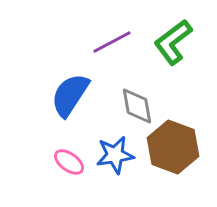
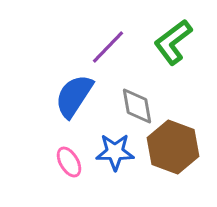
purple line: moved 4 px left, 5 px down; rotated 18 degrees counterclockwise
blue semicircle: moved 4 px right, 1 px down
blue star: moved 3 px up; rotated 9 degrees clockwise
pink ellipse: rotated 24 degrees clockwise
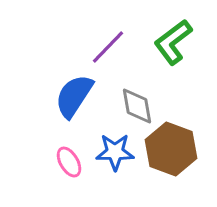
brown hexagon: moved 2 px left, 2 px down
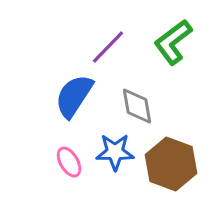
brown hexagon: moved 15 px down
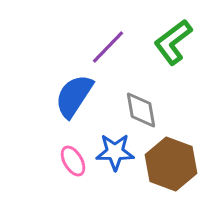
gray diamond: moved 4 px right, 4 px down
pink ellipse: moved 4 px right, 1 px up
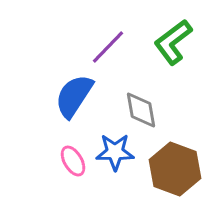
brown hexagon: moved 4 px right, 5 px down
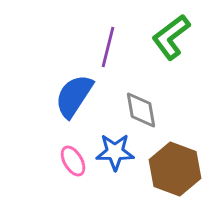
green L-shape: moved 2 px left, 5 px up
purple line: rotated 30 degrees counterclockwise
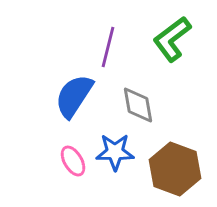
green L-shape: moved 1 px right, 2 px down
gray diamond: moved 3 px left, 5 px up
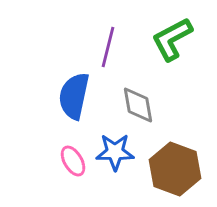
green L-shape: rotated 9 degrees clockwise
blue semicircle: rotated 21 degrees counterclockwise
